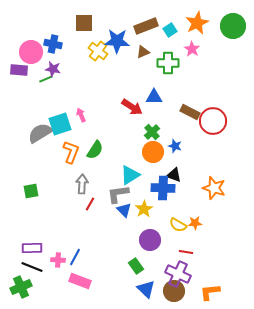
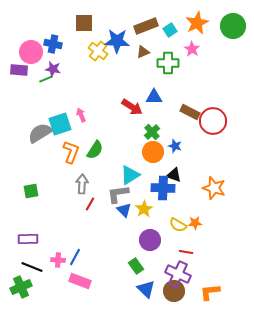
purple rectangle at (32, 248): moved 4 px left, 9 px up
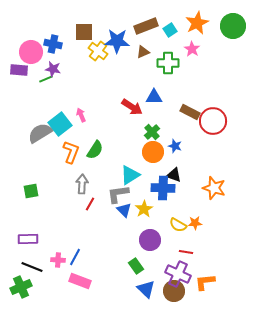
brown square at (84, 23): moved 9 px down
cyan square at (60, 124): rotated 20 degrees counterclockwise
orange L-shape at (210, 292): moved 5 px left, 10 px up
